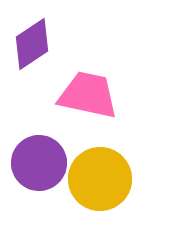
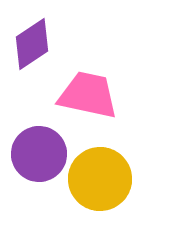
purple circle: moved 9 px up
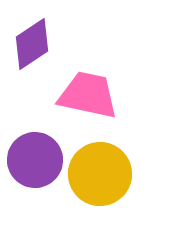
purple circle: moved 4 px left, 6 px down
yellow circle: moved 5 px up
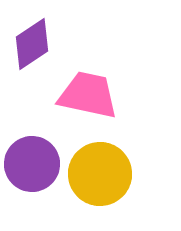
purple circle: moved 3 px left, 4 px down
